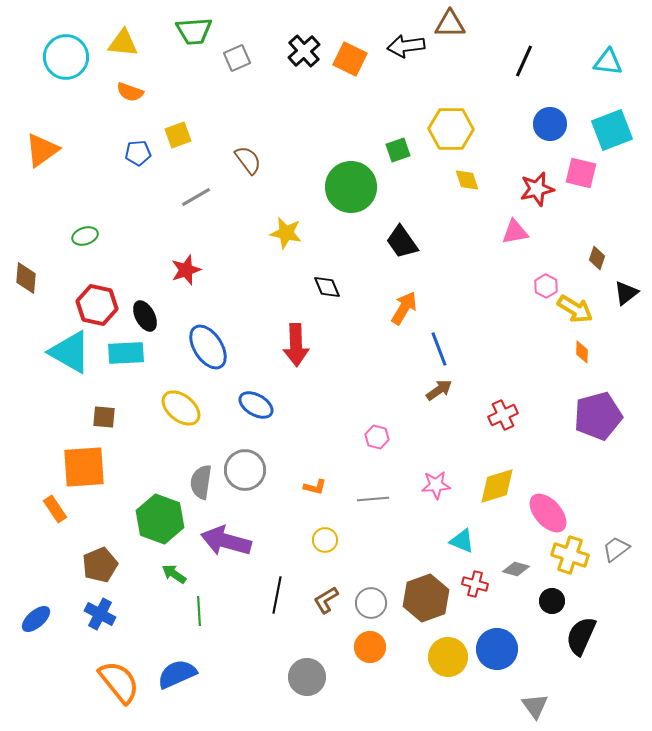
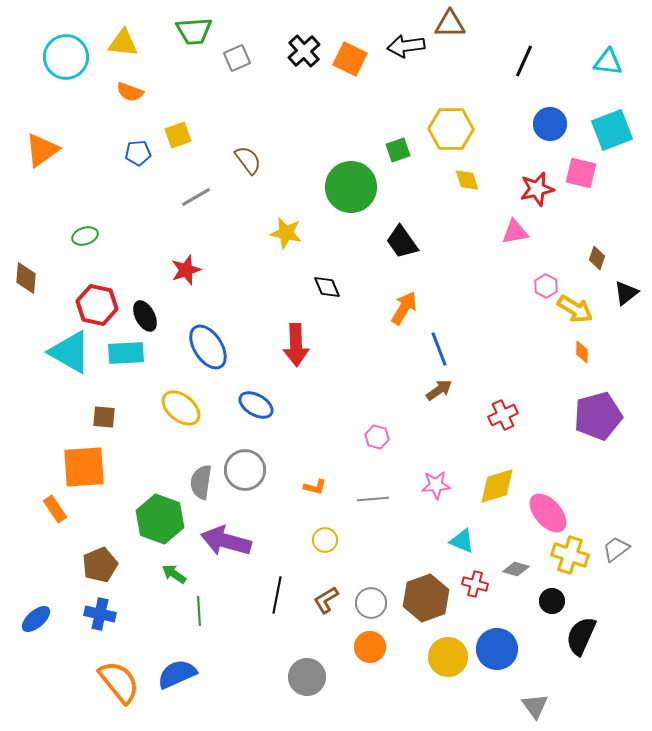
blue cross at (100, 614): rotated 16 degrees counterclockwise
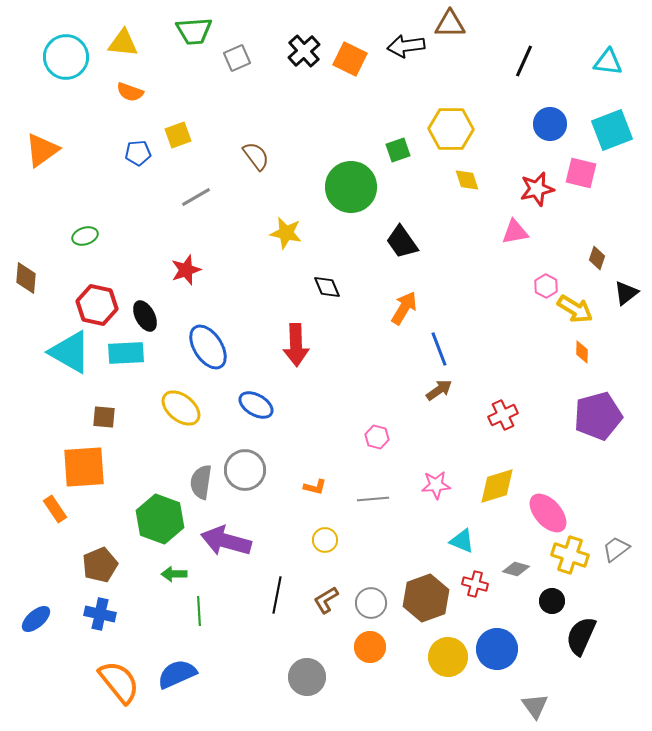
brown semicircle at (248, 160): moved 8 px right, 4 px up
green arrow at (174, 574): rotated 35 degrees counterclockwise
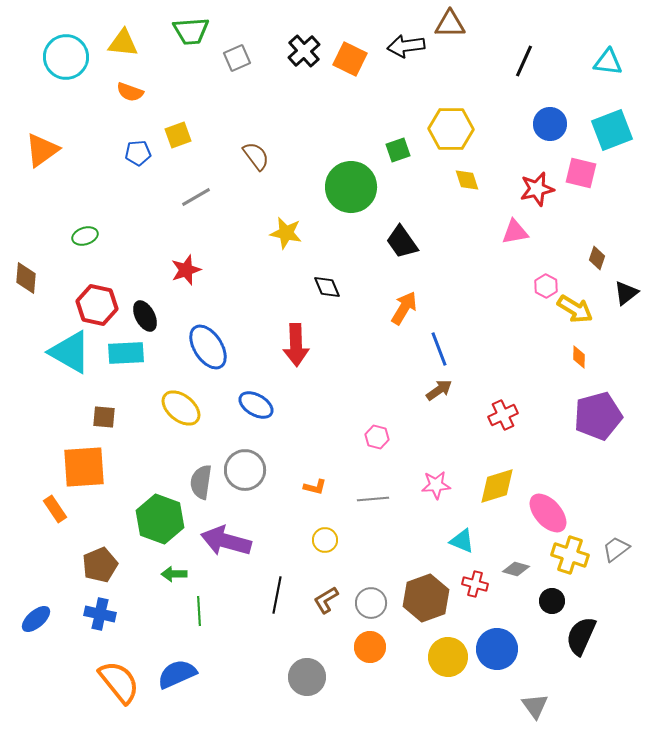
green trapezoid at (194, 31): moved 3 px left
orange diamond at (582, 352): moved 3 px left, 5 px down
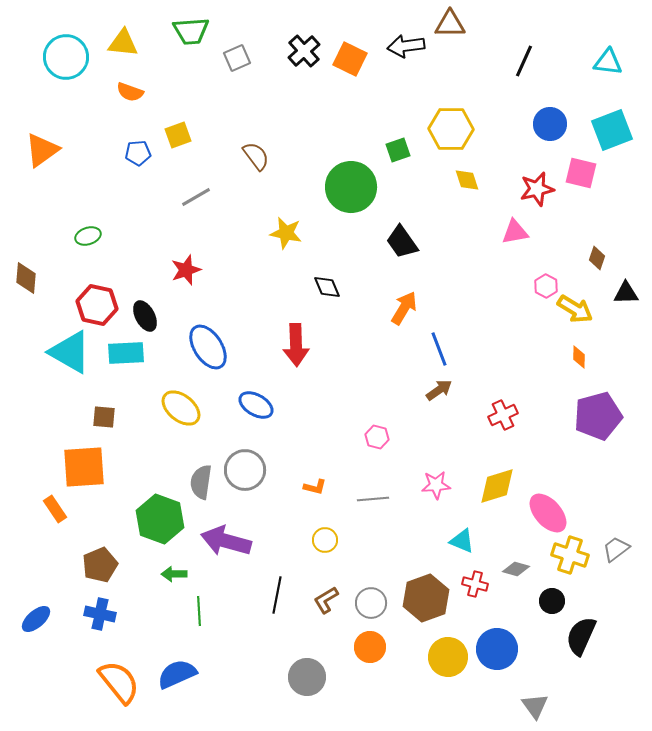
green ellipse at (85, 236): moved 3 px right
black triangle at (626, 293): rotated 36 degrees clockwise
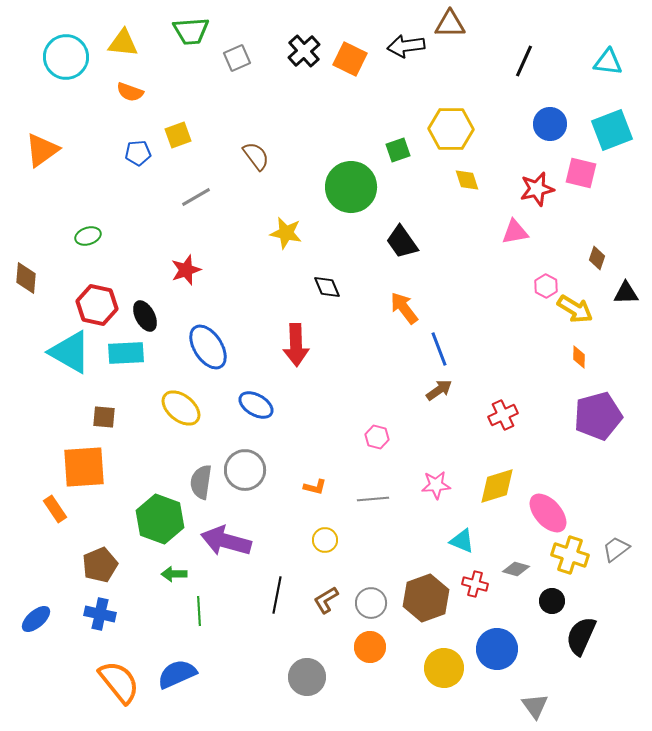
orange arrow at (404, 308): rotated 68 degrees counterclockwise
yellow circle at (448, 657): moved 4 px left, 11 px down
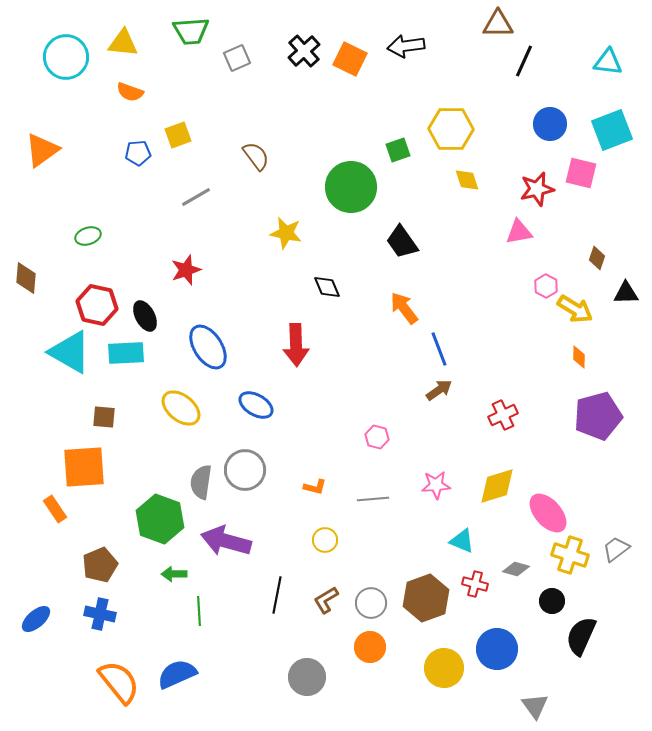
brown triangle at (450, 24): moved 48 px right
pink triangle at (515, 232): moved 4 px right
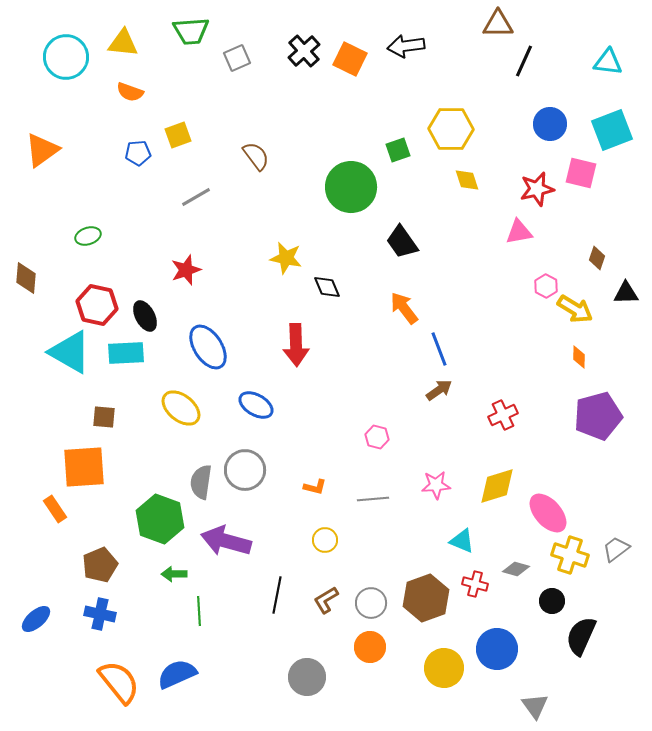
yellow star at (286, 233): moved 25 px down
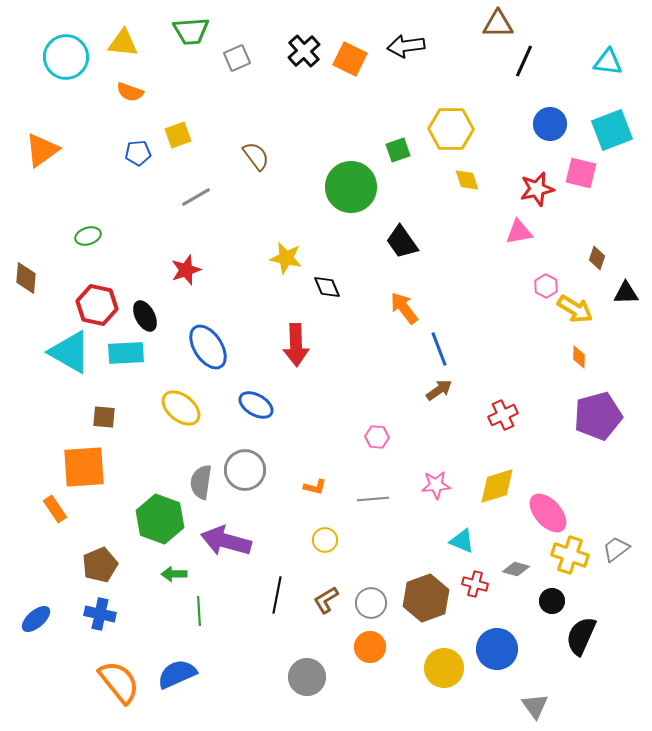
pink hexagon at (377, 437): rotated 10 degrees counterclockwise
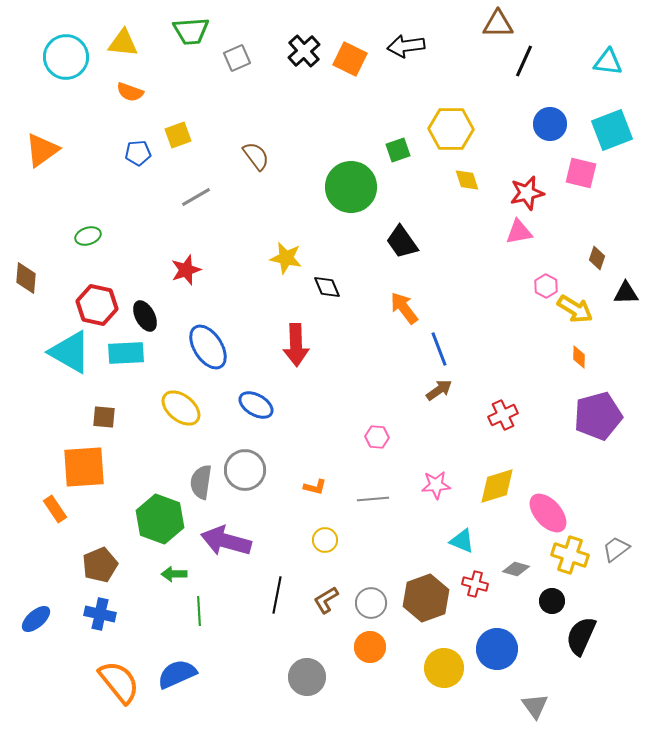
red star at (537, 189): moved 10 px left, 4 px down
